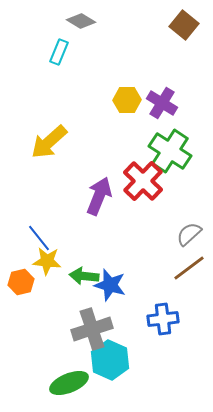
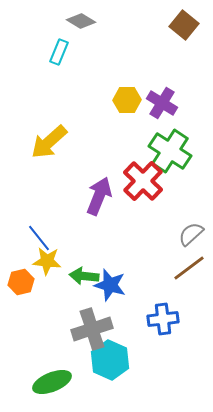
gray semicircle: moved 2 px right
green ellipse: moved 17 px left, 1 px up
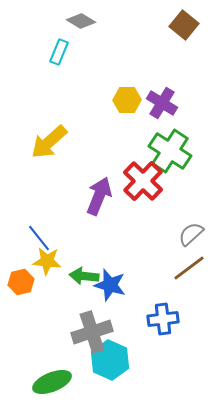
gray cross: moved 3 px down
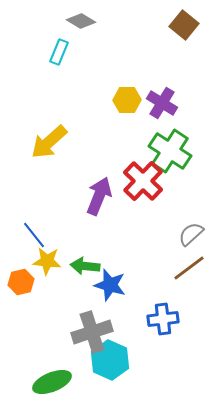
blue line: moved 5 px left, 3 px up
green arrow: moved 1 px right, 10 px up
